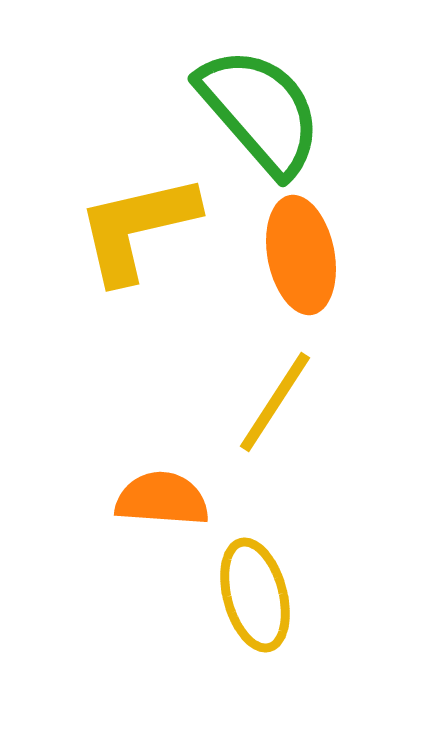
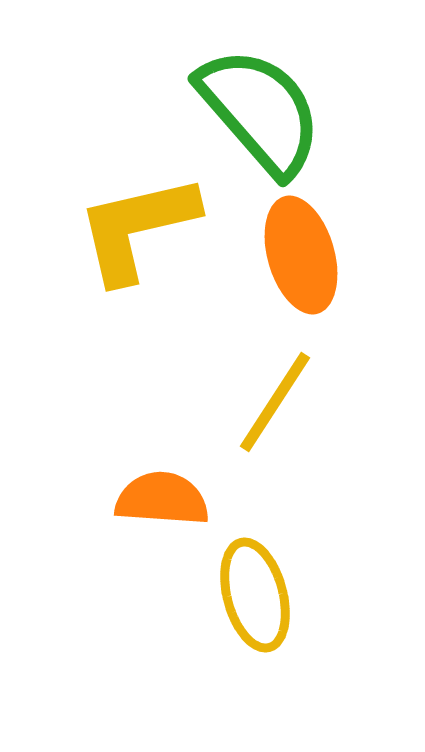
orange ellipse: rotated 5 degrees counterclockwise
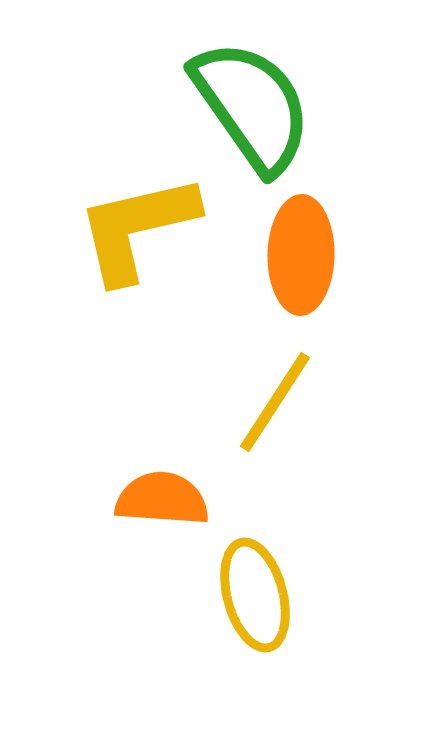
green semicircle: moved 8 px left, 5 px up; rotated 6 degrees clockwise
orange ellipse: rotated 17 degrees clockwise
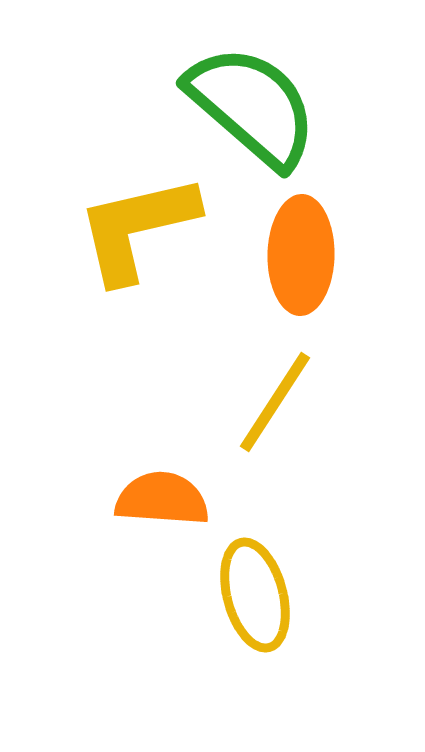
green semicircle: rotated 14 degrees counterclockwise
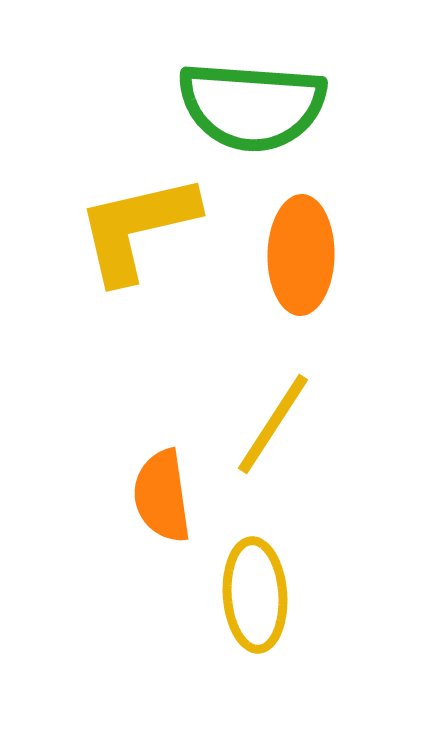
green semicircle: rotated 143 degrees clockwise
yellow line: moved 2 px left, 22 px down
orange semicircle: moved 3 px up; rotated 102 degrees counterclockwise
yellow ellipse: rotated 11 degrees clockwise
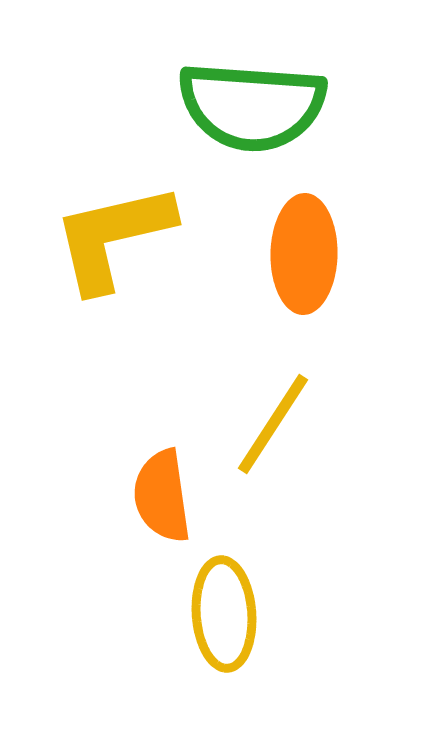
yellow L-shape: moved 24 px left, 9 px down
orange ellipse: moved 3 px right, 1 px up
yellow ellipse: moved 31 px left, 19 px down
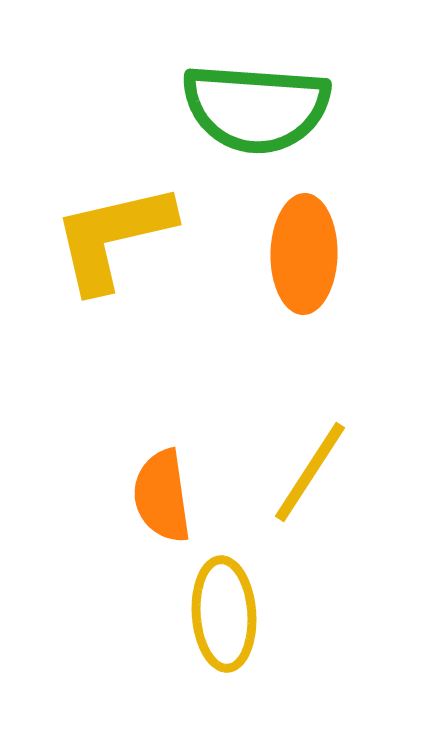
green semicircle: moved 4 px right, 2 px down
yellow line: moved 37 px right, 48 px down
